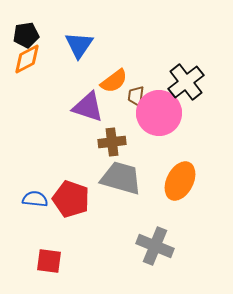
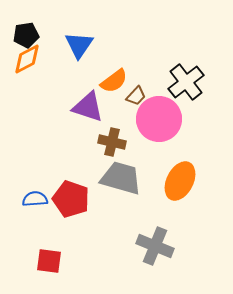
brown trapezoid: rotated 145 degrees counterclockwise
pink circle: moved 6 px down
brown cross: rotated 20 degrees clockwise
blue semicircle: rotated 10 degrees counterclockwise
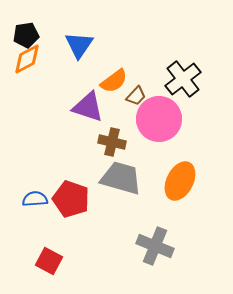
black cross: moved 3 px left, 3 px up
red square: rotated 20 degrees clockwise
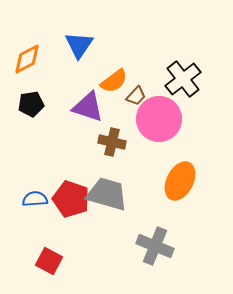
black pentagon: moved 5 px right, 69 px down
gray trapezoid: moved 14 px left, 16 px down
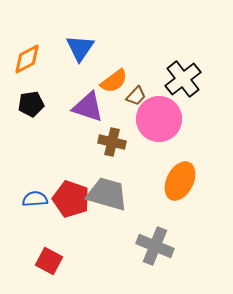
blue triangle: moved 1 px right, 3 px down
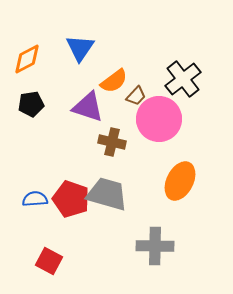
gray cross: rotated 21 degrees counterclockwise
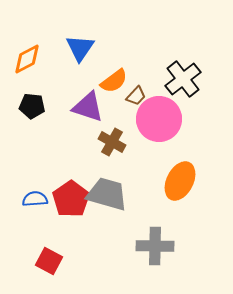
black pentagon: moved 1 px right, 2 px down; rotated 15 degrees clockwise
brown cross: rotated 16 degrees clockwise
red pentagon: rotated 18 degrees clockwise
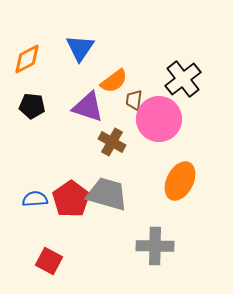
brown trapezoid: moved 2 px left, 4 px down; rotated 145 degrees clockwise
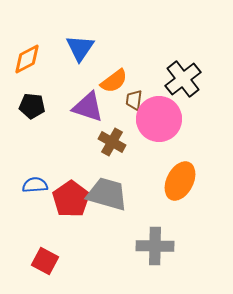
blue semicircle: moved 14 px up
red square: moved 4 px left
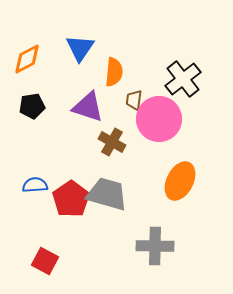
orange semicircle: moved 9 px up; rotated 48 degrees counterclockwise
black pentagon: rotated 15 degrees counterclockwise
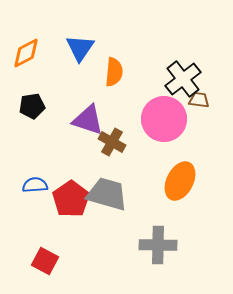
orange diamond: moved 1 px left, 6 px up
brown trapezoid: moved 65 px right; rotated 90 degrees clockwise
purple triangle: moved 13 px down
pink circle: moved 5 px right
gray cross: moved 3 px right, 1 px up
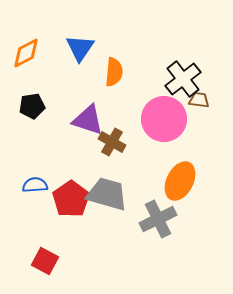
gray cross: moved 26 px up; rotated 27 degrees counterclockwise
